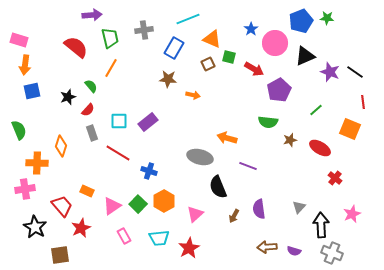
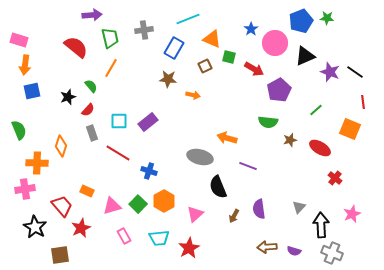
brown square at (208, 64): moved 3 px left, 2 px down
pink triangle at (112, 206): rotated 18 degrees clockwise
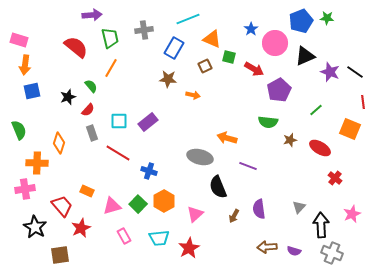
orange diamond at (61, 146): moved 2 px left, 3 px up
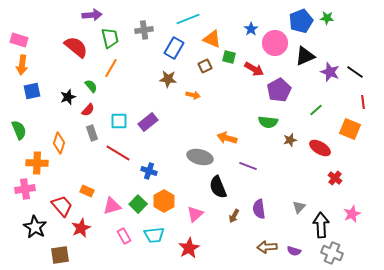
orange arrow at (25, 65): moved 3 px left
cyan trapezoid at (159, 238): moved 5 px left, 3 px up
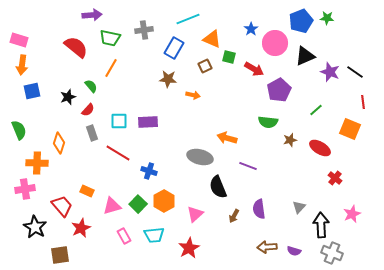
green trapezoid at (110, 38): rotated 115 degrees clockwise
purple rectangle at (148, 122): rotated 36 degrees clockwise
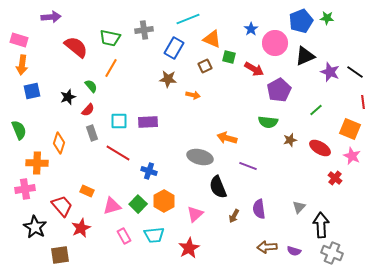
purple arrow at (92, 15): moved 41 px left, 2 px down
pink star at (352, 214): moved 58 px up; rotated 24 degrees counterclockwise
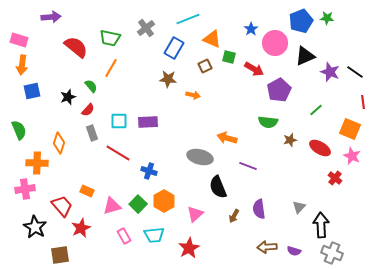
gray cross at (144, 30): moved 2 px right, 2 px up; rotated 30 degrees counterclockwise
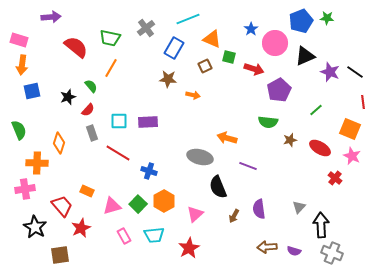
red arrow at (254, 69): rotated 12 degrees counterclockwise
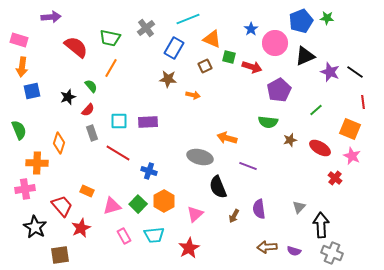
orange arrow at (22, 65): moved 2 px down
red arrow at (254, 69): moved 2 px left, 2 px up
